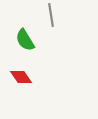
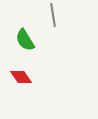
gray line: moved 2 px right
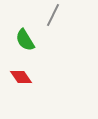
gray line: rotated 35 degrees clockwise
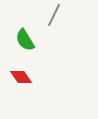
gray line: moved 1 px right
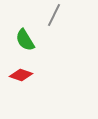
red diamond: moved 2 px up; rotated 35 degrees counterclockwise
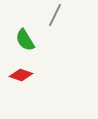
gray line: moved 1 px right
